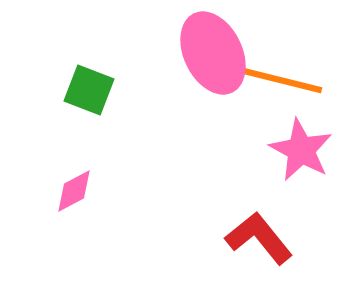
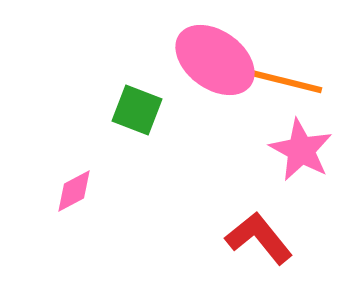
pink ellipse: moved 2 px right, 7 px down; rotated 28 degrees counterclockwise
green square: moved 48 px right, 20 px down
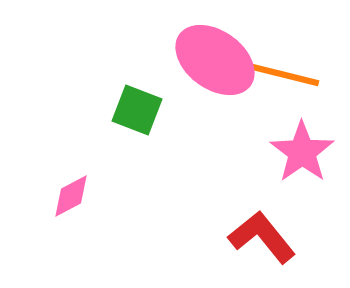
orange line: moved 3 px left, 7 px up
pink star: moved 1 px right, 2 px down; rotated 8 degrees clockwise
pink diamond: moved 3 px left, 5 px down
red L-shape: moved 3 px right, 1 px up
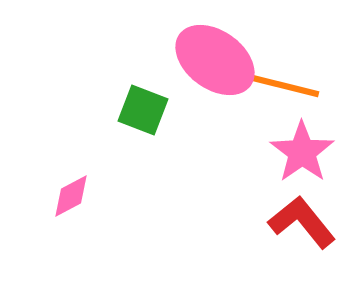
orange line: moved 11 px down
green square: moved 6 px right
red L-shape: moved 40 px right, 15 px up
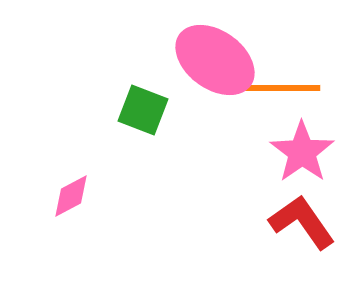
orange line: moved 4 px down; rotated 14 degrees counterclockwise
red L-shape: rotated 4 degrees clockwise
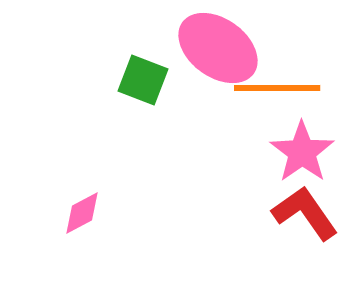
pink ellipse: moved 3 px right, 12 px up
green square: moved 30 px up
pink diamond: moved 11 px right, 17 px down
red L-shape: moved 3 px right, 9 px up
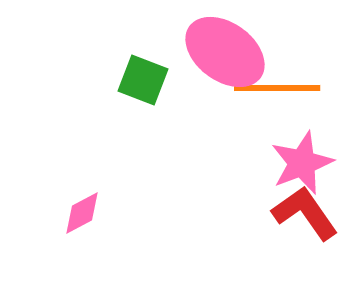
pink ellipse: moved 7 px right, 4 px down
pink star: moved 11 px down; rotated 14 degrees clockwise
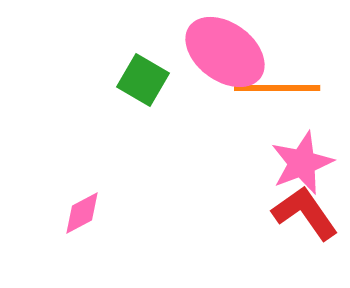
green square: rotated 9 degrees clockwise
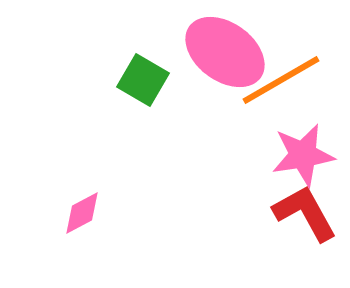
orange line: moved 4 px right, 8 px up; rotated 30 degrees counterclockwise
pink star: moved 1 px right, 8 px up; rotated 12 degrees clockwise
red L-shape: rotated 6 degrees clockwise
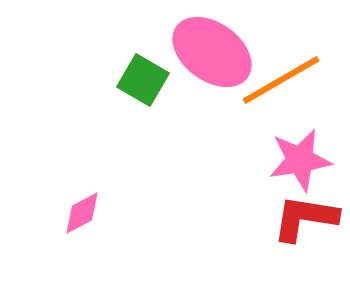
pink ellipse: moved 13 px left
pink star: moved 3 px left, 5 px down
red L-shape: moved 5 px down; rotated 52 degrees counterclockwise
